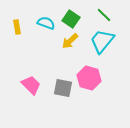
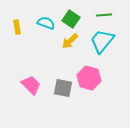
green line: rotated 49 degrees counterclockwise
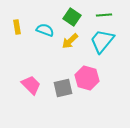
green square: moved 1 px right, 2 px up
cyan semicircle: moved 1 px left, 7 px down
pink hexagon: moved 2 px left
gray square: rotated 24 degrees counterclockwise
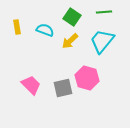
green line: moved 3 px up
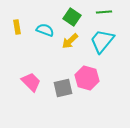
pink trapezoid: moved 3 px up
